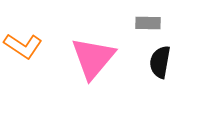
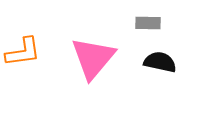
orange L-shape: moved 6 px down; rotated 42 degrees counterclockwise
black semicircle: rotated 92 degrees clockwise
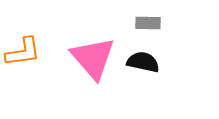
pink triangle: rotated 21 degrees counterclockwise
black semicircle: moved 17 px left
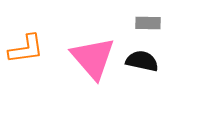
orange L-shape: moved 3 px right, 3 px up
black semicircle: moved 1 px left, 1 px up
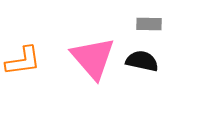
gray rectangle: moved 1 px right, 1 px down
orange L-shape: moved 3 px left, 12 px down
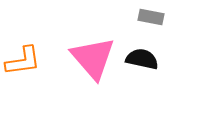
gray rectangle: moved 2 px right, 7 px up; rotated 10 degrees clockwise
black semicircle: moved 2 px up
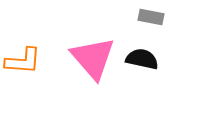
orange L-shape: rotated 12 degrees clockwise
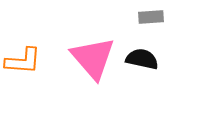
gray rectangle: rotated 15 degrees counterclockwise
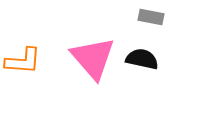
gray rectangle: rotated 15 degrees clockwise
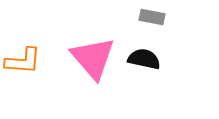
gray rectangle: moved 1 px right
black semicircle: moved 2 px right
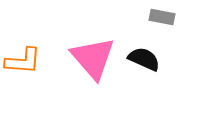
gray rectangle: moved 10 px right
black semicircle: rotated 12 degrees clockwise
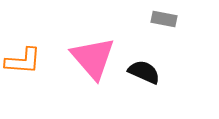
gray rectangle: moved 2 px right, 2 px down
black semicircle: moved 13 px down
